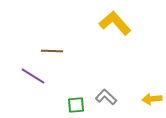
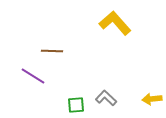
gray L-shape: moved 1 px down
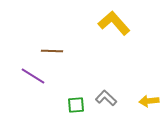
yellow L-shape: moved 1 px left
yellow arrow: moved 3 px left, 2 px down
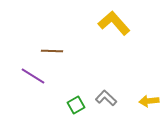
green square: rotated 24 degrees counterclockwise
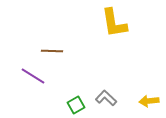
yellow L-shape: rotated 148 degrees counterclockwise
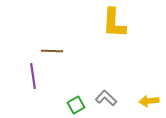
yellow L-shape: rotated 12 degrees clockwise
purple line: rotated 50 degrees clockwise
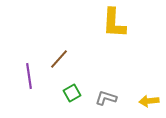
brown line: moved 7 px right, 8 px down; rotated 50 degrees counterclockwise
purple line: moved 4 px left
gray L-shape: rotated 25 degrees counterclockwise
green square: moved 4 px left, 12 px up
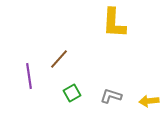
gray L-shape: moved 5 px right, 2 px up
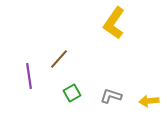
yellow L-shape: rotated 32 degrees clockwise
